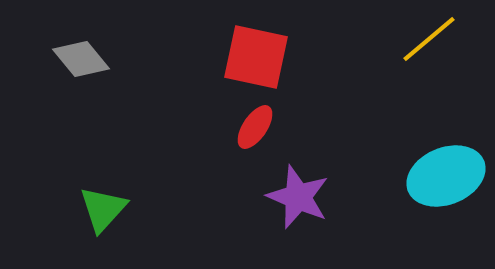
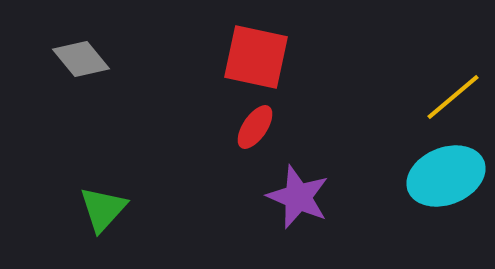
yellow line: moved 24 px right, 58 px down
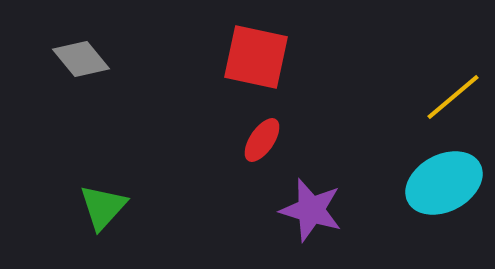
red ellipse: moved 7 px right, 13 px down
cyan ellipse: moved 2 px left, 7 px down; rotated 6 degrees counterclockwise
purple star: moved 13 px right, 13 px down; rotated 6 degrees counterclockwise
green triangle: moved 2 px up
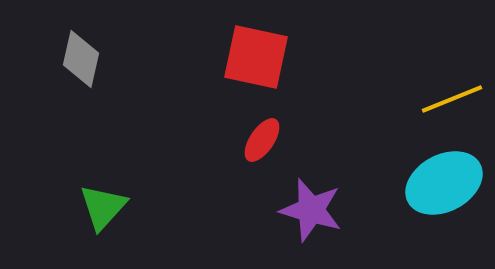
gray diamond: rotated 52 degrees clockwise
yellow line: moved 1 px left, 2 px down; rotated 18 degrees clockwise
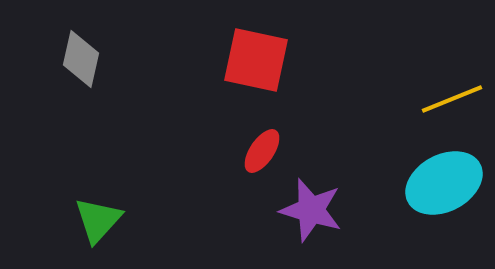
red square: moved 3 px down
red ellipse: moved 11 px down
green triangle: moved 5 px left, 13 px down
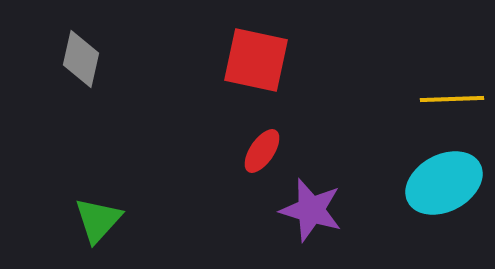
yellow line: rotated 20 degrees clockwise
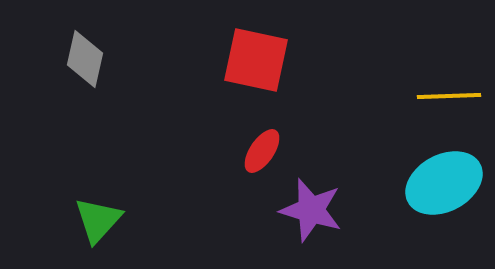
gray diamond: moved 4 px right
yellow line: moved 3 px left, 3 px up
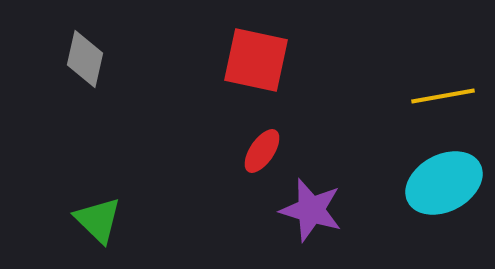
yellow line: moved 6 px left; rotated 8 degrees counterclockwise
green triangle: rotated 28 degrees counterclockwise
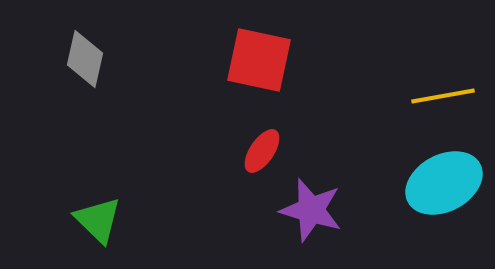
red square: moved 3 px right
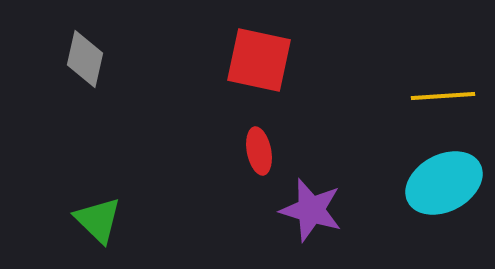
yellow line: rotated 6 degrees clockwise
red ellipse: moved 3 px left; rotated 45 degrees counterclockwise
